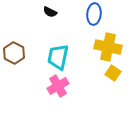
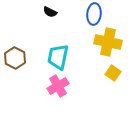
yellow cross: moved 5 px up
brown hexagon: moved 1 px right, 5 px down
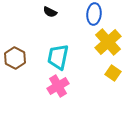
yellow cross: rotated 36 degrees clockwise
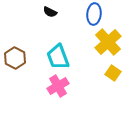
cyan trapezoid: rotated 32 degrees counterclockwise
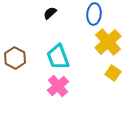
black semicircle: moved 1 px down; rotated 112 degrees clockwise
pink cross: rotated 10 degrees counterclockwise
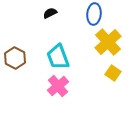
black semicircle: rotated 16 degrees clockwise
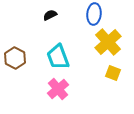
black semicircle: moved 2 px down
yellow square: rotated 14 degrees counterclockwise
pink cross: moved 3 px down
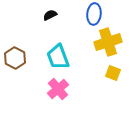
yellow cross: rotated 24 degrees clockwise
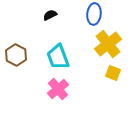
yellow cross: moved 2 px down; rotated 20 degrees counterclockwise
brown hexagon: moved 1 px right, 3 px up
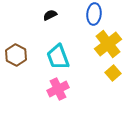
yellow square: rotated 28 degrees clockwise
pink cross: rotated 15 degrees clockwise
